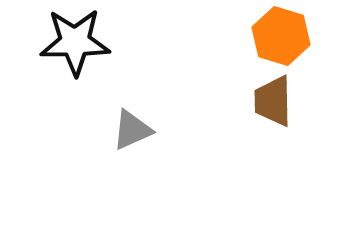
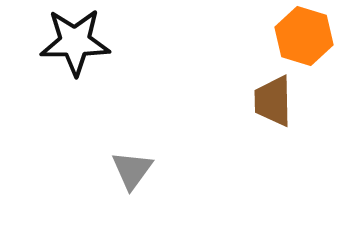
orange hexagon: moved 23 px right
gray triangle: moved 40 px down; rotated 30 degrees counterclockwise
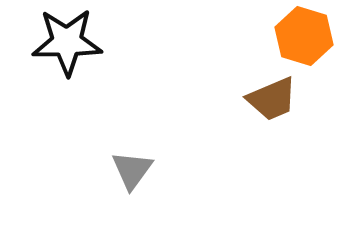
black star: moved 8 px left
brown trapezoid: moved 1 px left, 2 px up; rotated 112 degrees counterclockwise
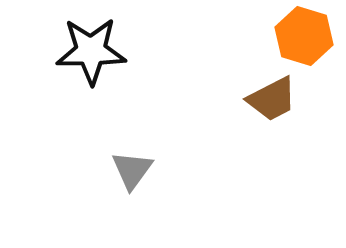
black star: moved 24 px right, 9 px down
brown trapezoid: rotated 4 degrees counterclockwise
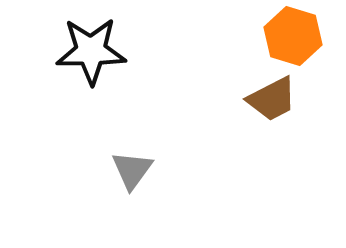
orange hexagon: moved 11 px left
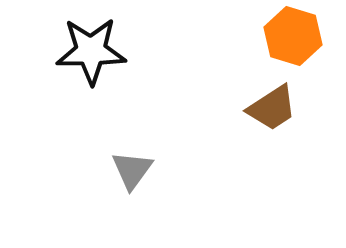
brown trapezoid: moved 9 px down; rotated 6 degrees counterclockwise
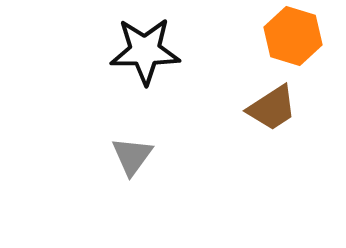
black star: moved 54 px right
gray triangle: moved 14 px up
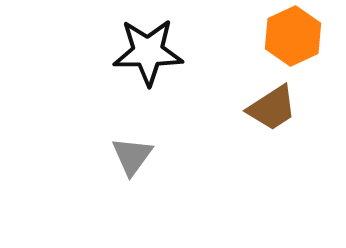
orange hexagon: rotated 18 degrees clockwise
black star: moved 3 px right, 1 px down
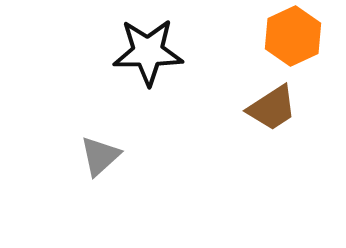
gray triangle: moved 32 px left; rotated 12 degrees clockwise
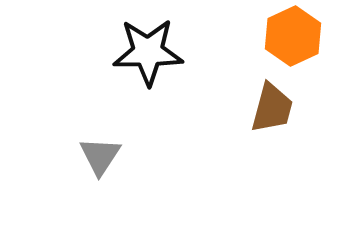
brown trapezoid: rotated 42 degrees counterclockwise
gray triangle: rotated 15 degrees counterclockwise
